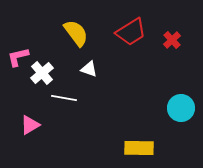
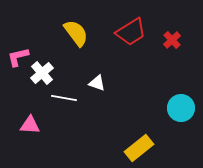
white triangle: moved 8 px right, 14 px down
pink triangle: rotated 35 degrees clockwise
yellow rectangle: rotated 40 degrees counterclockwise
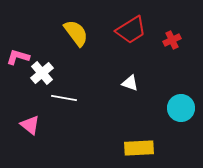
red trapezoid: moved 2 px up
red cross: rotated 18 degrees clockwise
pink L-shape: rotated 30 degrees clockwise
white triangle: moved 33 px right
pink triangle: rotated 35 degrees clockwise
yellow rectangle: rotated 36 degrees clockwise
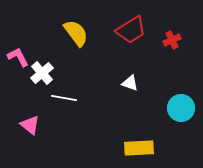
pink L-shape: rotated 45 degrees clockwise
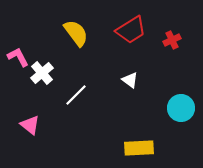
white triangle: moved 3 px up; rotated 18 degrees clockwise
white line: moved 12 px right, 3 px up; rotated 55 degrees counterclockwise
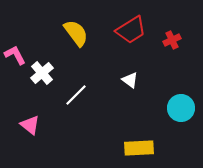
pink L-shape: moved 3 px left, 2 px up
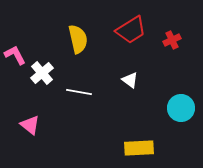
yellow semicircle: moved 2 px right, 6 px down; rotated 24 degrees clockwise
white line: moved 3 px right, 3 px up; rotated 55 degrees clockwise
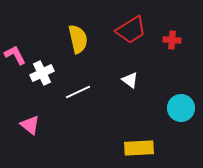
red cross: rotated 30 degrees clockwise
white cross: rotated 15 degrees clockwise
white line: moved 1 px left; rotated 35 degrees counterclockwise
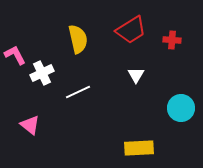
white triangle: moved 6 px right, 5 px up; rotated 24 degrees clockwise
